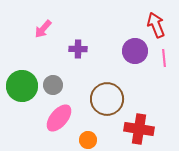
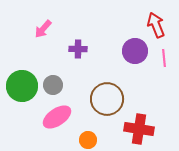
pink ellipse: moved 2 px left, 1 px up; rotated 16 degrees clockwise
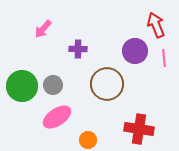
brown circle: moved 15 px up
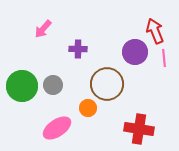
red arrow: moved 1 px left, 6 px down
purple circle: moved 1 px down
pink ellipse: moved 11 px down
orange circle: moved 32 px up
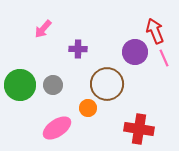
pink line: rotated 18 degrees counterclockwise
green circle: moved 2 px left, 1 px up
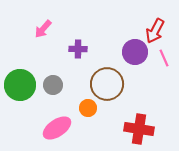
red arrow: rotated 130 degrees counterclockwise
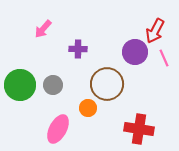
pink ellipse: moved 1 px right, 1 px down; rotated 28 degrees counterclockwise
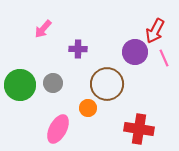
gray circle: moved 2 px up
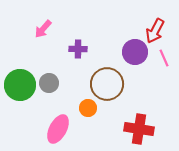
gray circle: moved 4 px left
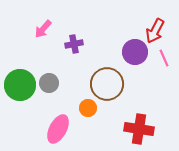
purple cross: moved 4 px left, 5 px up; rotated 12 degrees counterclockwise
